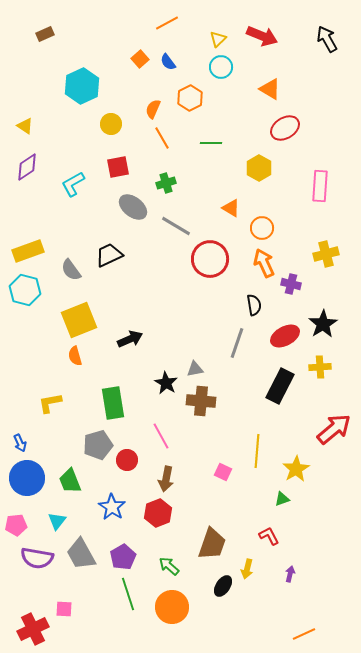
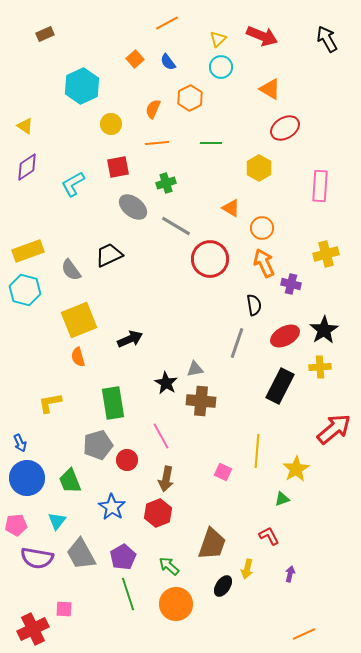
orange square at (140, 59): moved 5 px left
orange line at (162, 138): moved 5 px left, 5 px down; rotated 65 degrees counterclockwise
black star at (323, 324): moved 1 px right, 6 px down
orange semicircle at (75, 356): moved 3 px right, 1 px down
orange circle at (172, 607): moved 4 px right, 3 px up
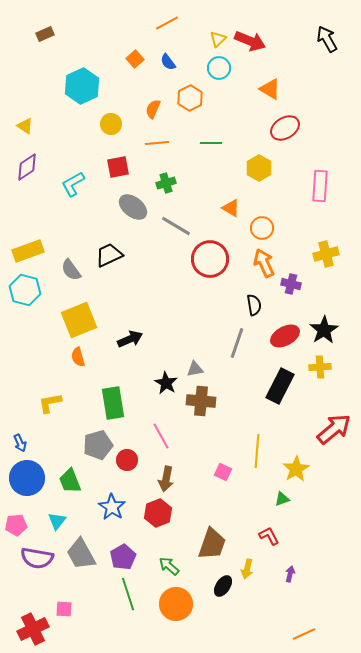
red arrow at (262, 36): moved 12 px left, 5 px down
cyan circle at (221, 67): moved 2 px left, 1 px down
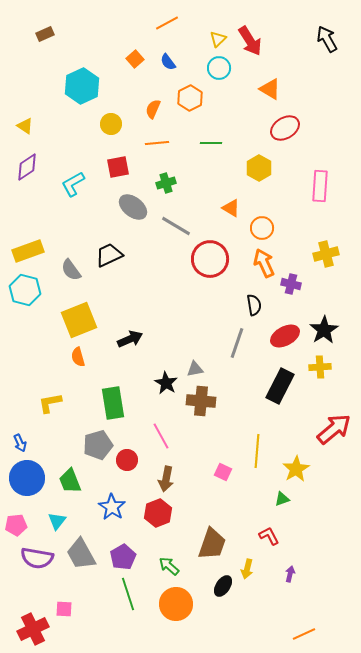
red arrow at (250, 41): rotated 36 degrees clockwise
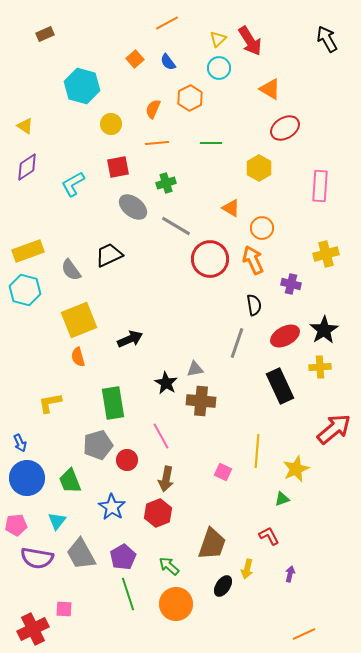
cyan hexagon at (82, 86): rotated 20 degrees counterclockwise
orange arrow at (264, 263): moved 11 px left, 3 px up
black rectangle at (280, 386): rotated 52 degrees counterclockwise
yellow star at (296, 469): rotated 8 degrees clockwise
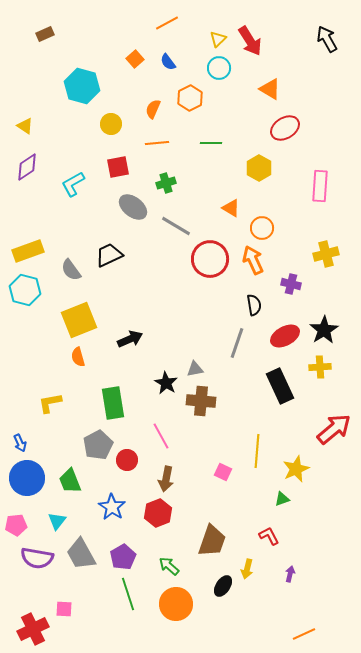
gray pentagon at (98, 445): rotated 12 degrees counterclockwise
brown trapezoid at (212, 544): moved 3 px up
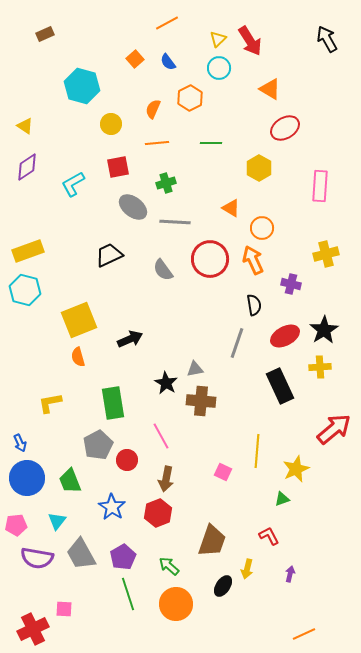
gray line at (176, 226): moved 1 px left, 4 px up; rotated 28 degrees counterclockwise
gray semicircle at (71, 270): moved 92 px right
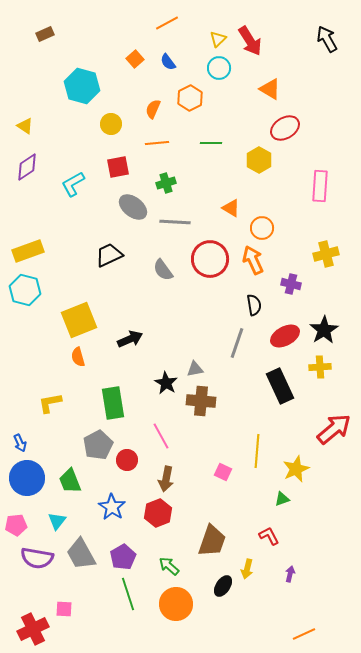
yellow hexagon at (259, 168): moved 8 px up
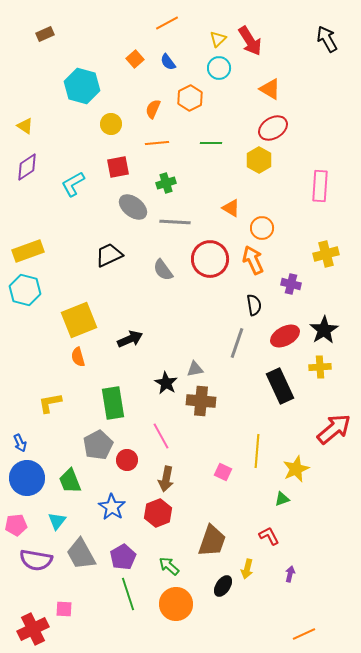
red ellipse at (285, 128): moved 12 px left
purple semicircle at (37, 558): moved 1 px left, 2 px down
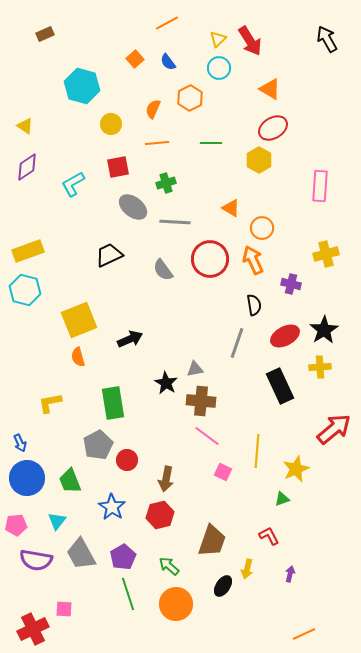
pink line at (161, 436): moved 46 px right; rotated 24 degrees counterclockwise
red hexagon at (158, 513): moved 2 px right, 2 px down; rotated 8 degrees clockwise
